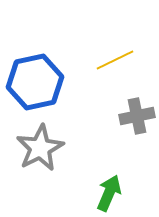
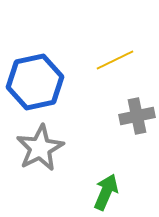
green arrow: moved 3 px left, 1 px up
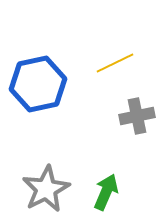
yellow line: moved 3 px down
blue hexagon: moved 3 px right, 2 px down
gray star: moved 6 px right, 41 px down
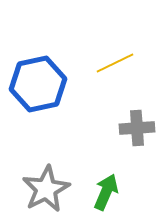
gray cross: moved 12 px down; rotated 8 degrees clockwise
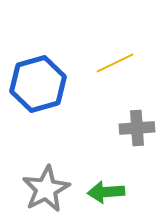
blue hexagon: rotated 4 degrees counterclockwise
green arrow: rotated 117 degrees counterclockwise
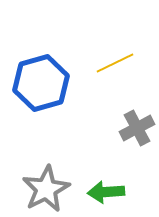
blue hexagon: moved 3 px right, 1 px up
gray cross: rotated 24 degrees counterclockwise
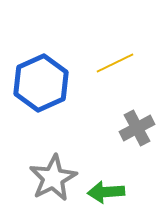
blue hexagon: rotated 8 degrees counterclockwise
gray star: moved 7 px right, 11 px up
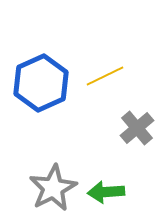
yellow line: moved 10 px left, 13 px down
gray cross: rotated 12 degrees counterclockwise
gray star: moved 10 px down
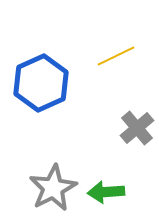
yellow line: moved 11 px right, 20 px up
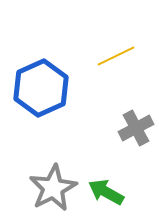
blue hexagon: moved 5 px down
gray cross: moved 1 px left; rotated 12 degrees clockwise
green arrow: rotated 33 degrees clockwise
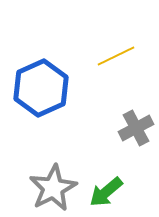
green arrow: rotated 69 degrees counterclockwise
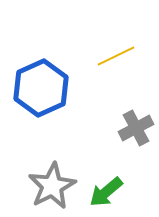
gray star: moved 1 px left, 2 px up
